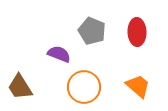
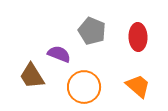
red ellipse: moved 1 px right, 5 px down
brown trapezoid: moved 12 px right, 11 px up
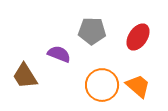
gray pentagon: rotated 20 degrees counterclockwise
red ellipse: rotated 36 degrees clockwise
brown trapezoid: moved 7 px left
orange circle: moved 18 px right, 2 px up
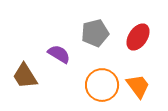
gray pentagon: moved 3 px right, 2 px down; rotated 16 degrees counterclockwise
purple semicircle: rotated 10 degrees clockwise
orange trapezoid: rotated 12 degrees clockwise
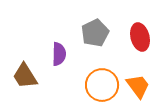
gray pentagon: rotated 12 degrees counterclockwise
red ellipse: moved 2 px right; rotated 48 degrees counterclockwise
purple semicircle: rotated 60 degrees clockwise
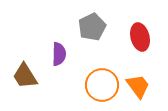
gray pentagon: moved 3 px left, 6 px up
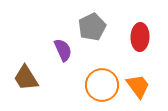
red ellipse: rotated 16 degrees clockwise
purple semicircle: moved 4 px right, 4 px up; rotated 25 degrees counterclockwise
brown trapezoid: moved 1 px right, 2 px down
